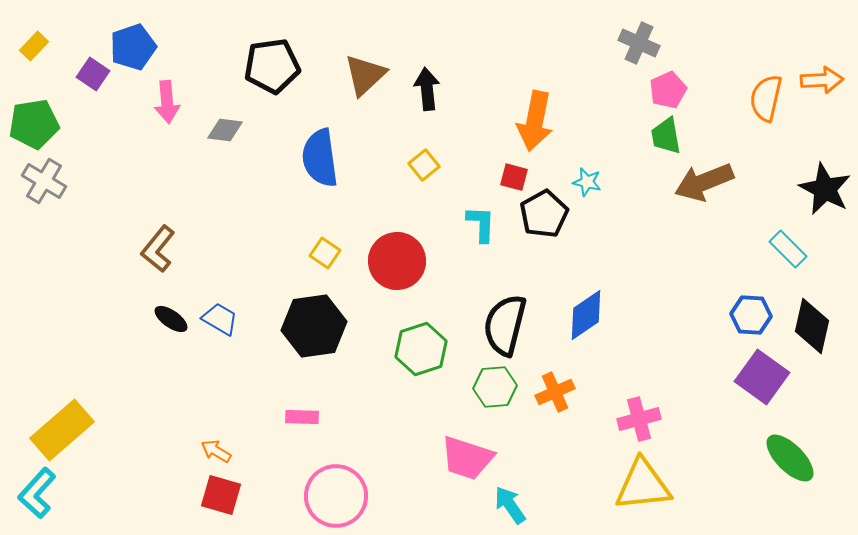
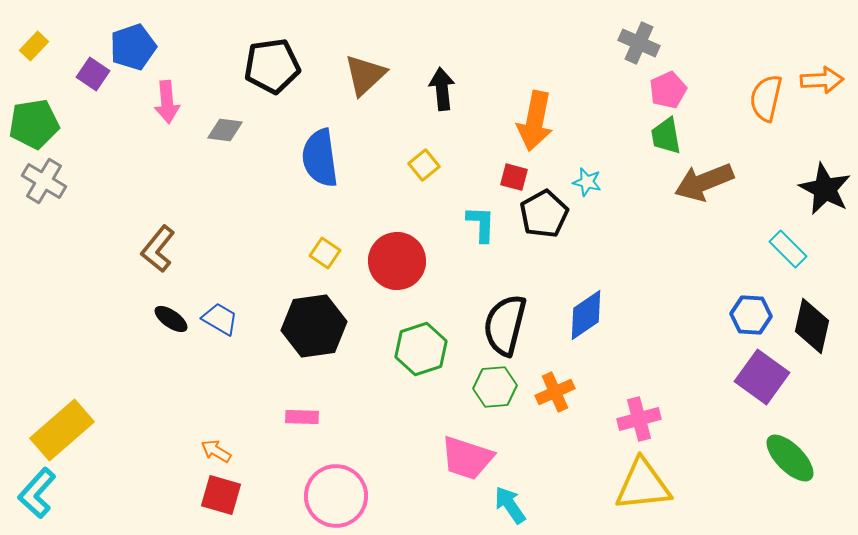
black arrow at (427, 89): moved 15 px right
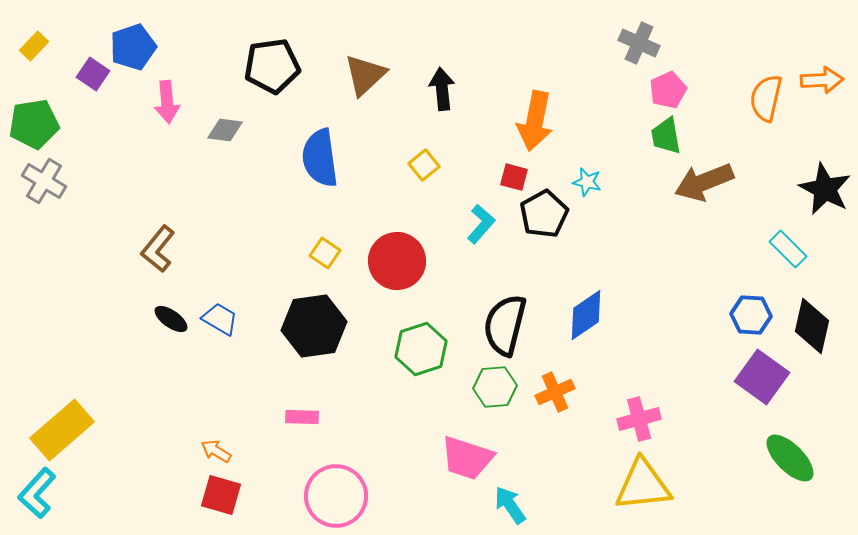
cyan L-shape at (481, 224): rotated 39 degrees clockwise
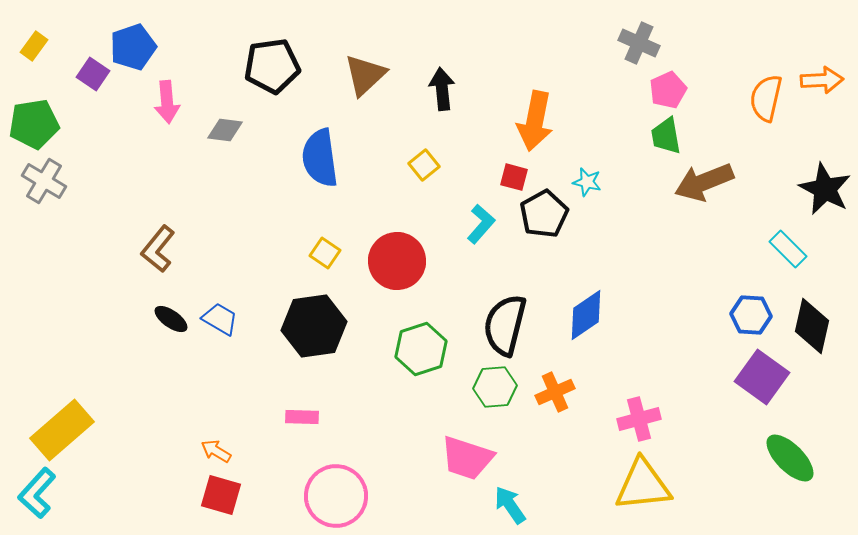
yellow rectangle at (34, 46): rotated 8 degrees counterclockwise
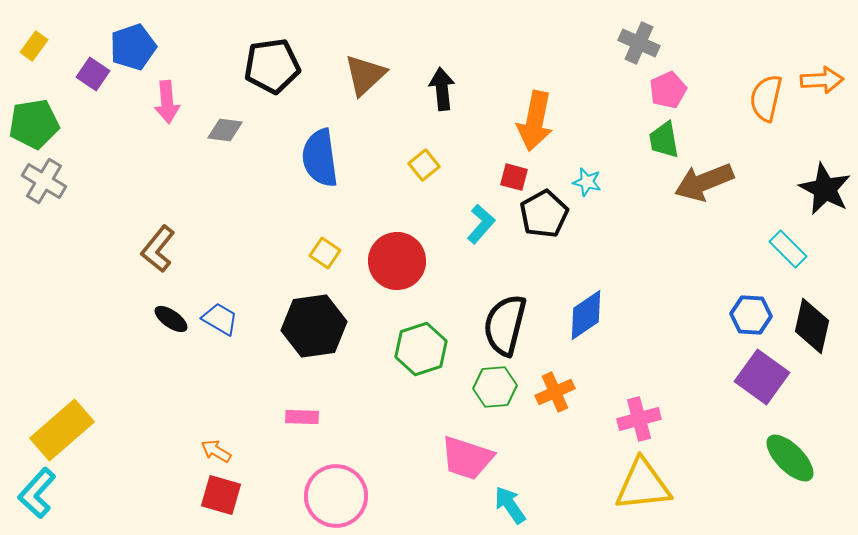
green trapezoid at (666, 136): moved 2 px left, 4 px down
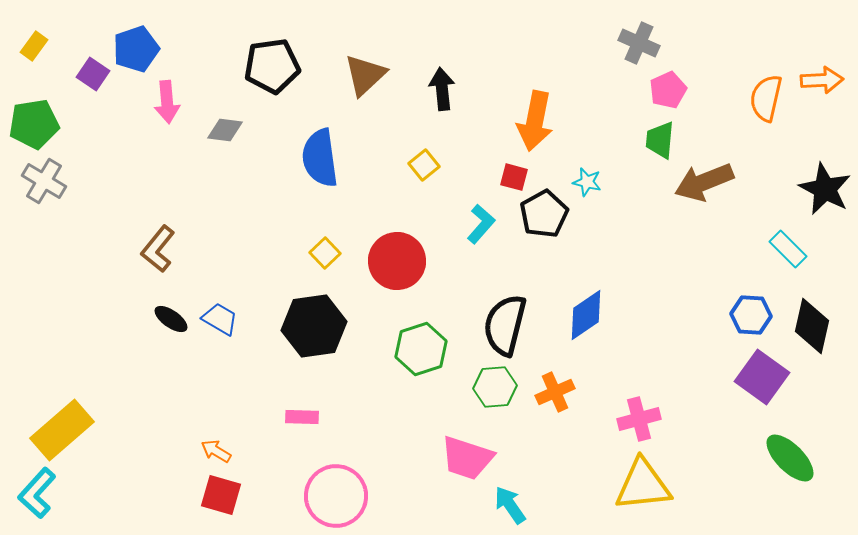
blue pentagon at (133, 47): moved 3 px right, 2 px down
green trapezoid at (664, 140): moved 4 px left; rotated 15 degrees clockwise
yellow square at (325, 253): rotated 12 degrees clockwise
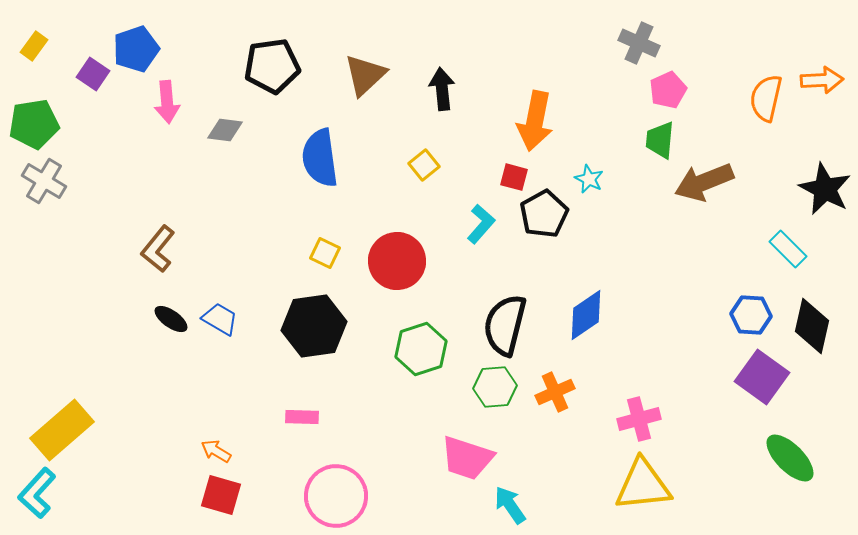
cyan star at (587, 182): moved 2 px right, 3 px up; rotated 12 degrees clockwise
yellow square at (325, 253): rotated 20 degrees counterclockwise
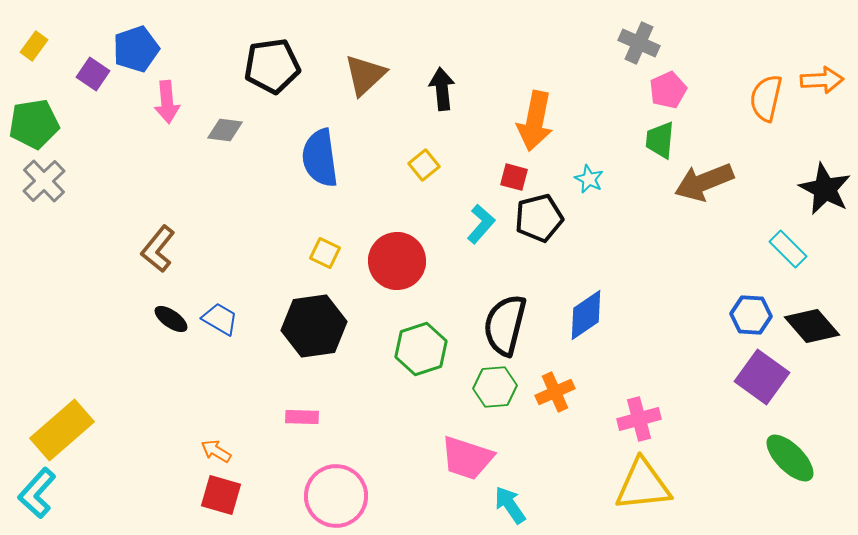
gray cross at (44, 181): rotated 15 degrees clockwise
black pentagon at (544, 214): moved 5 px left, 4 px down; rotated 15 degrees clockwise
black diamond at (812, 326): rotated 54 degrees counterclockwise
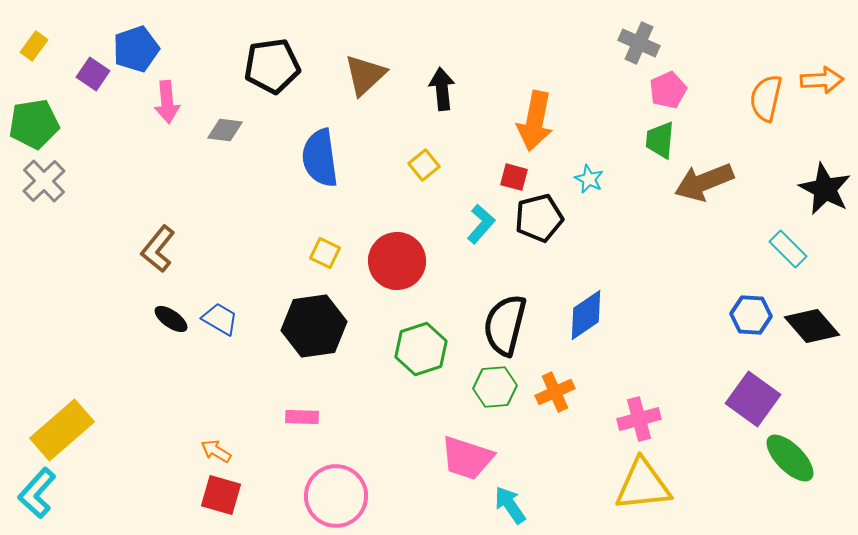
purple square at (762, 377): moved 9 px left, 22 px down
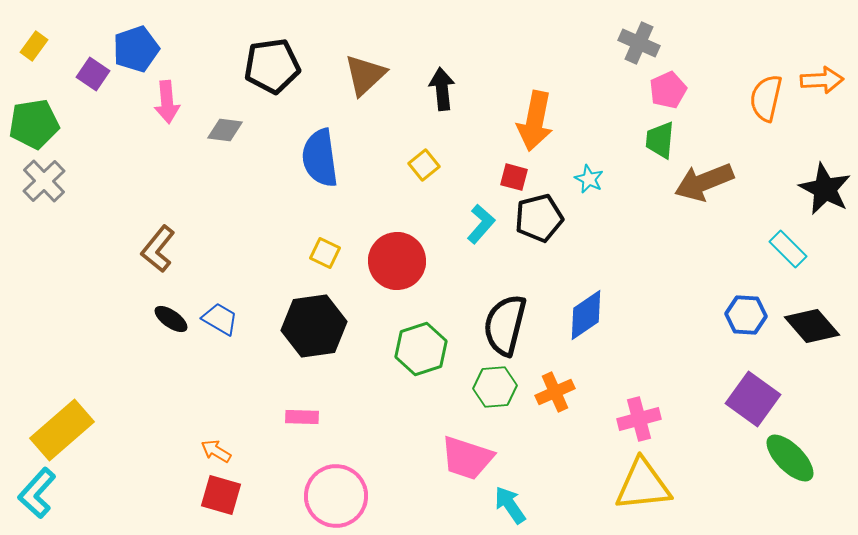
blue hexagon at (751, 315): moved 5 px left
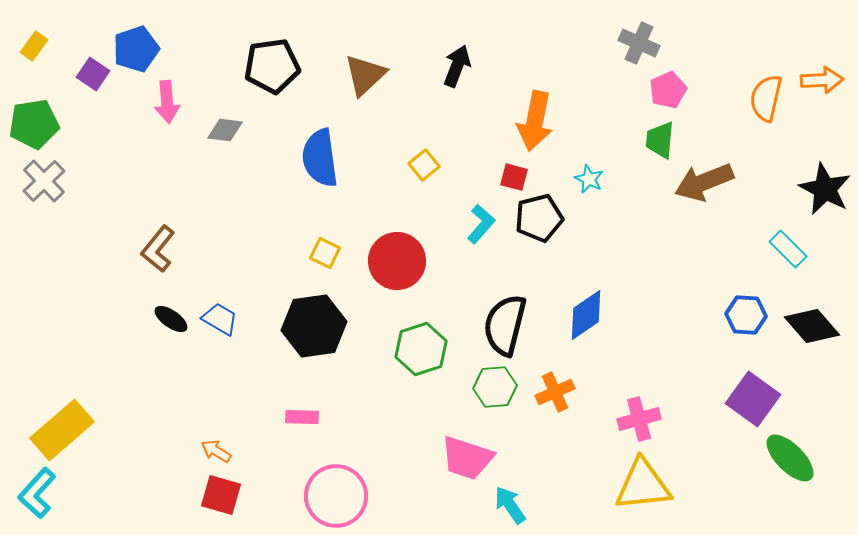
black arrow at (442, 89): moved 15 px right, 23 px up; rotated 27 degrees clockwise
